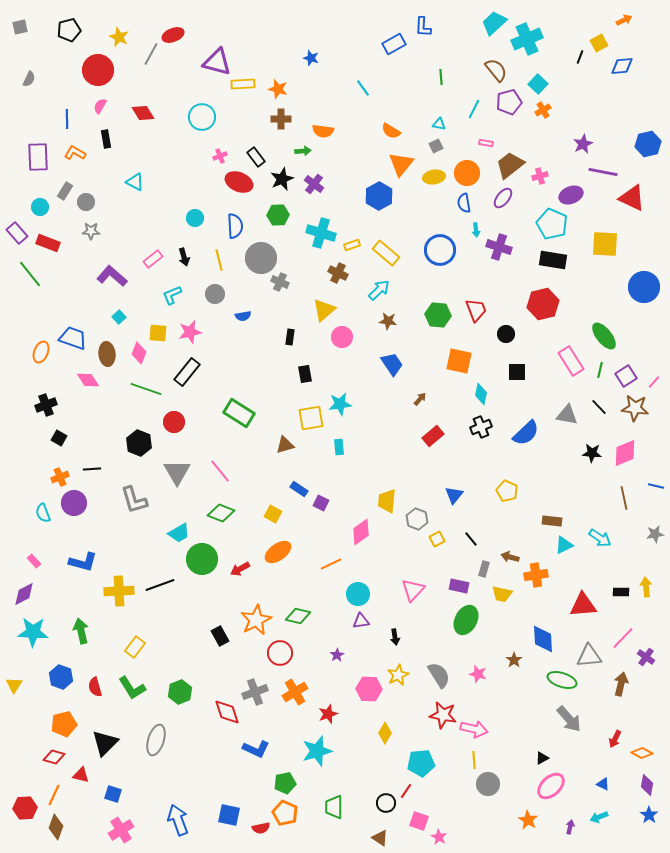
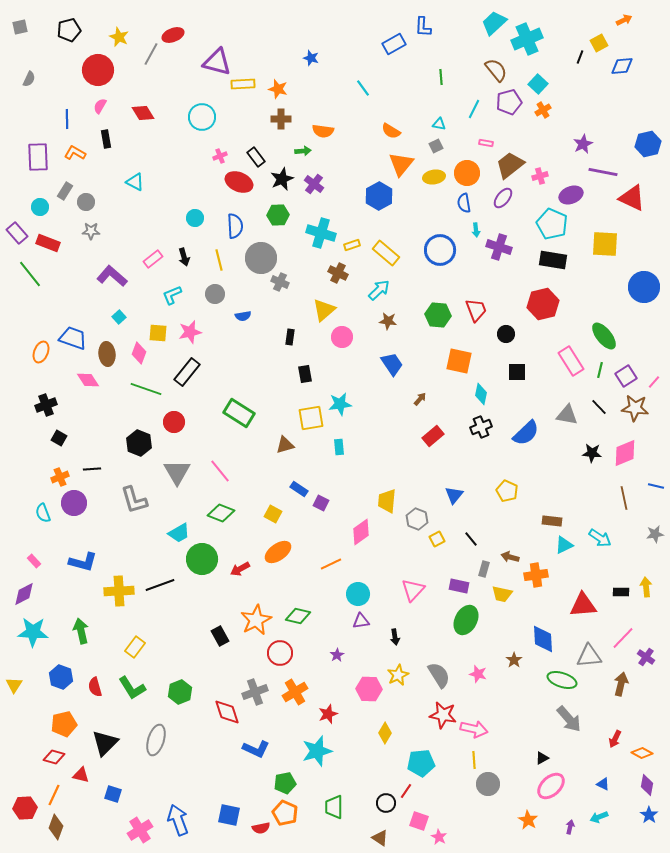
pink cross at (121, 830): moved 19 px right
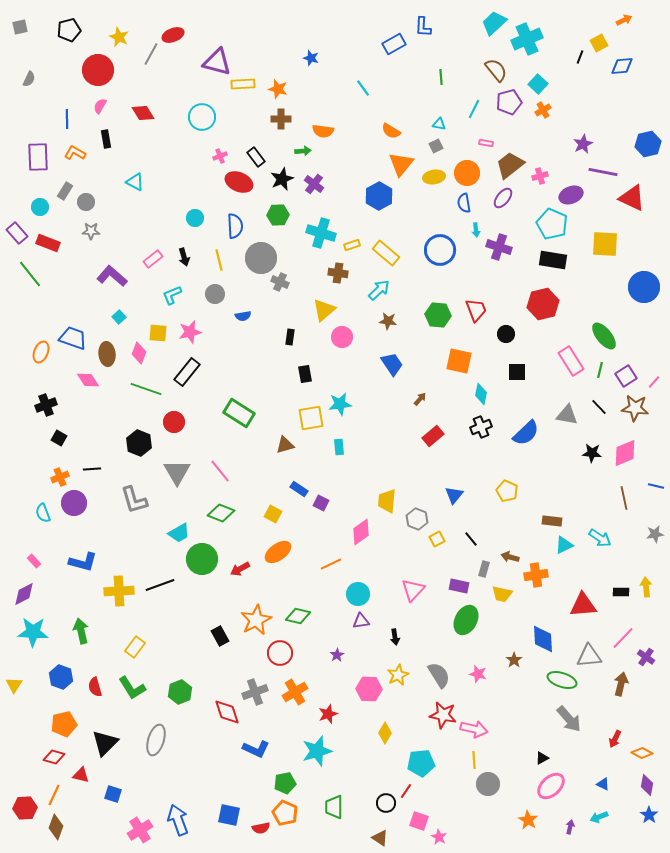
brown cross at (338, 273): rotated 18 degrees counterclockwise
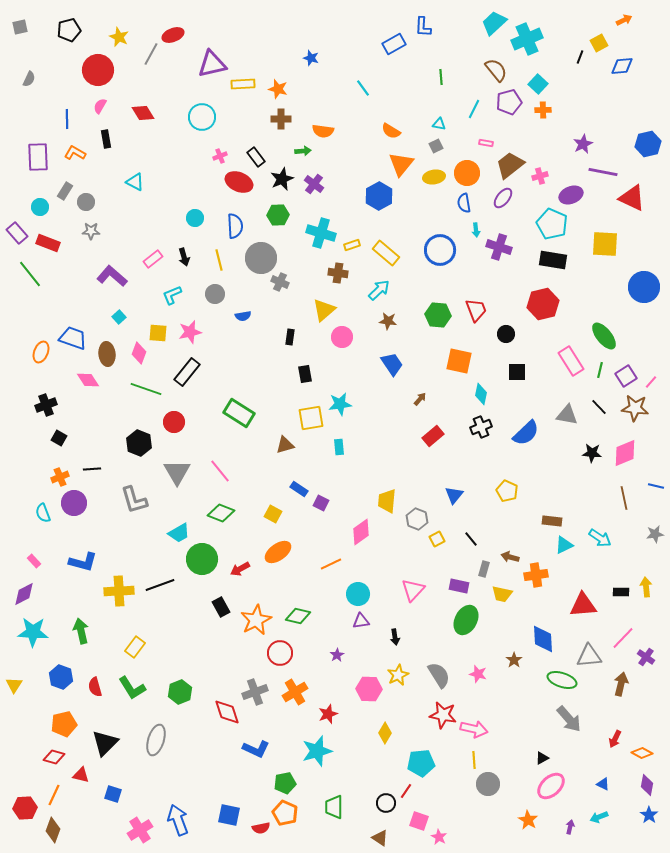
purple triangle at (217, 62): moved 5 px left, 2 px down; rotated 28 degrees counterclockwise
orange cross at (543, 110): rotated 28 degrees clockwise
pink line at (654, 382): moved 3 px left
black rectangle at (220, 636): moved 1 px right, 29 px up
brown diamond at (56, 827): moved 3 px left, 3 px down
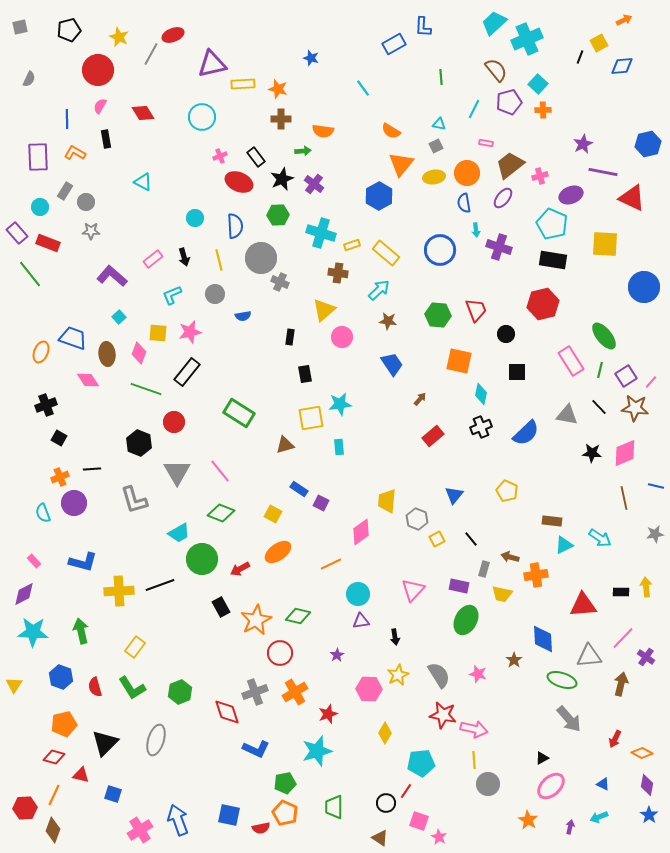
cyan triangle at (135, 182): moved 8 px right
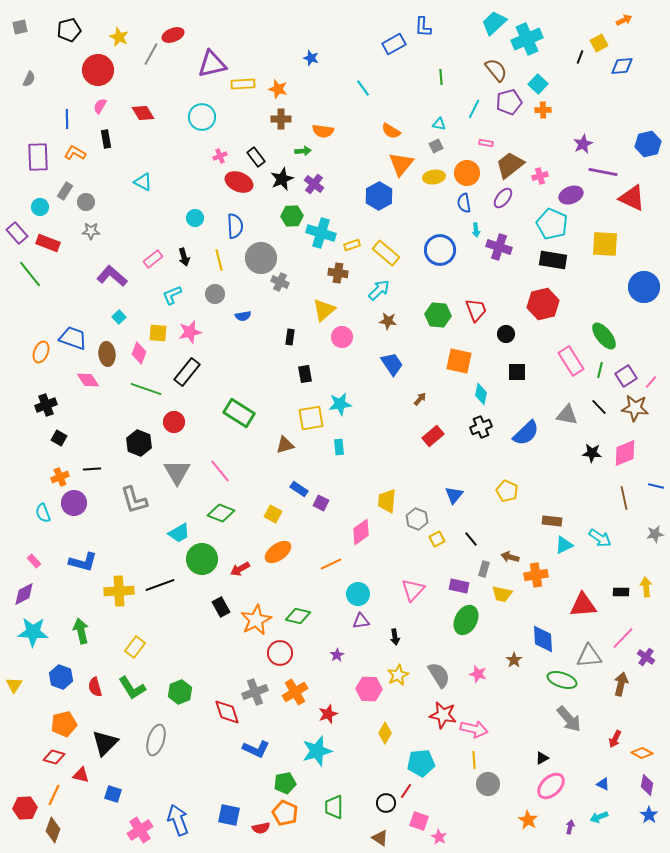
green hexagon at (278, 215): moved 14 px right, 1 px down
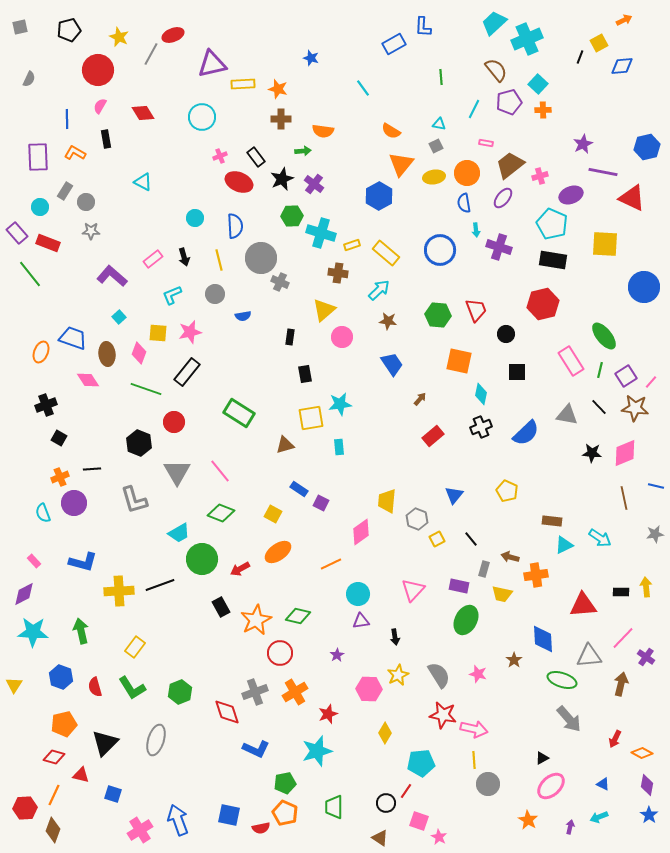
blue hexagon at (648, 144): moved 1 px left, 3 px down
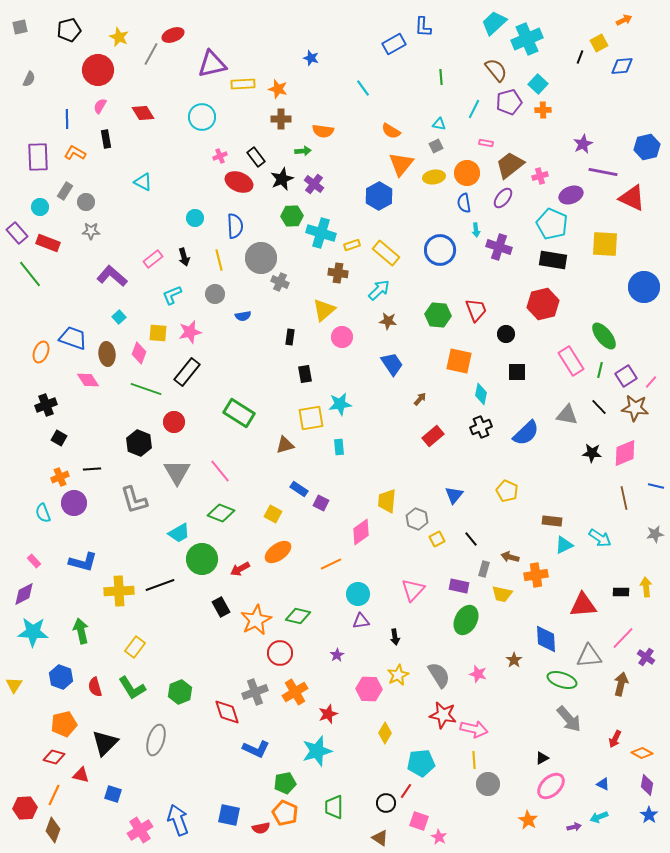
blue diamond at (543, 639): moved 3 px right
purple arrow at (570, 827): moved 4 px right; rotated 64 degrees clockwise
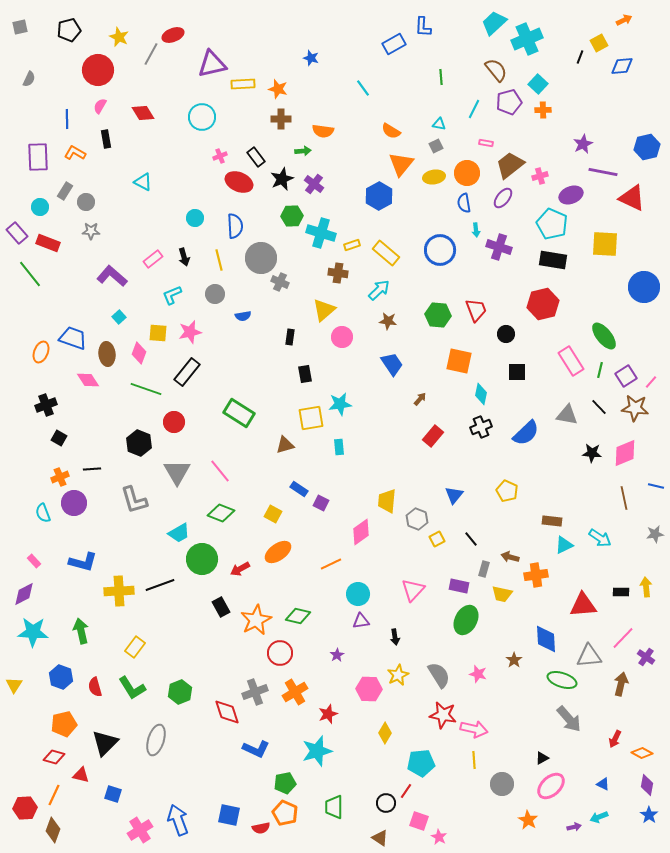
red rectangle at (433, 436): rotated 10 degrees counterclockwise
gray circle at (488, 784): moved 14 px right
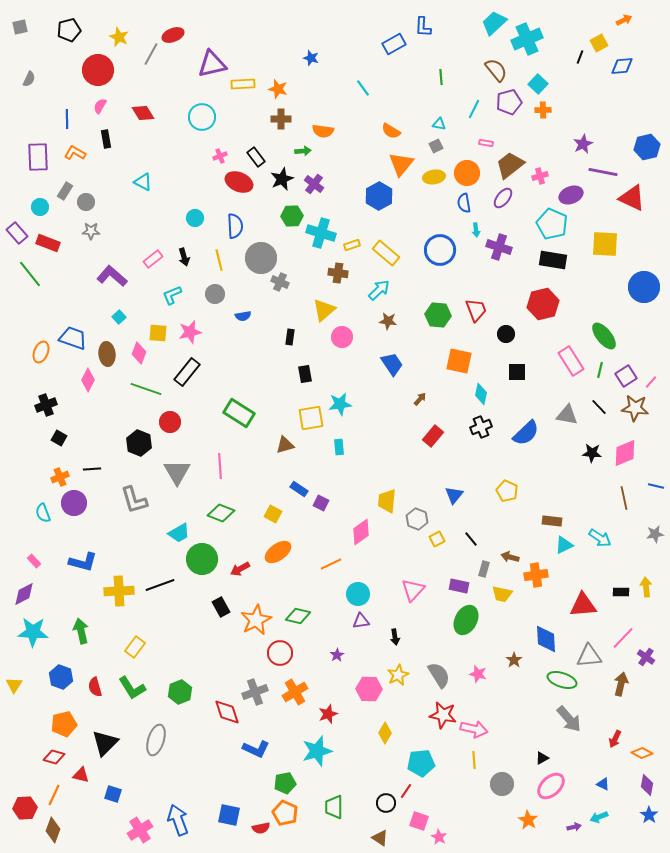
pink diamond at (88, 380): rotated 60 degrees clockwise
red circle at (174, 422): moved 4 px left
pink line at (220, 471): moved 5 px up; rotated 35 degrees clockwise
